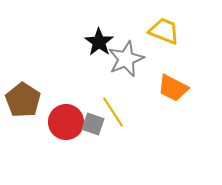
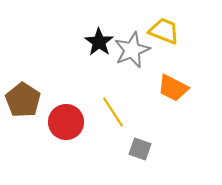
gray star: moved 6 px right, 9 px up
gray square: moved 47 px right, 25 px down
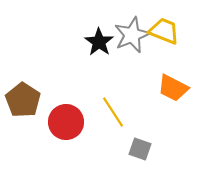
gray star: moved 15 px up
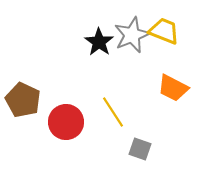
brown pentagon: rotated 8 degrees counterclockwise
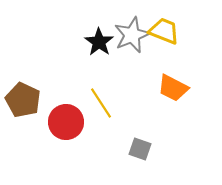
yellow line: moved 12 px left, 9 px up
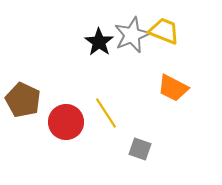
yellow line: moved 5 px right, 10 px down
